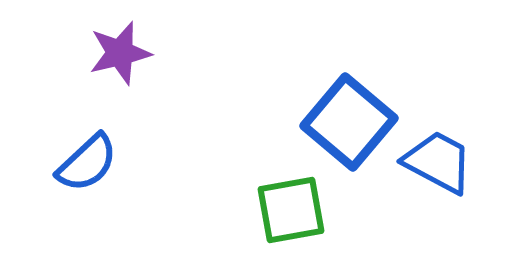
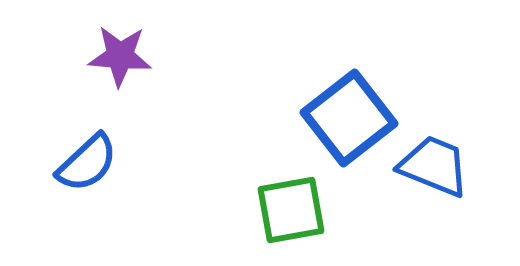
purple star: moved 3 px down; rotated 18 degrees clockwise
blue square: moved 4 px up; rotated 12 degrees clockwise
blue trapezoid: moved 4 px left, 4 px down; rotated 6 degrees counterclockwise
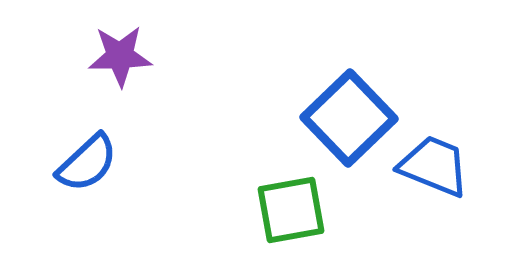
purple star: rotated 6 degrees counterclockwise
blue square: rotated 6 degrees counterclockwise
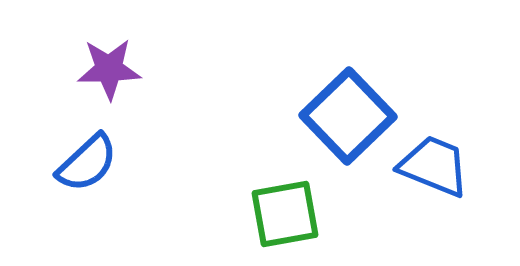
purple star: moved 11 px left, 13 px down
blue square: moved 1 px left, 2 px up
green square: moved 6 px left, 4 px down
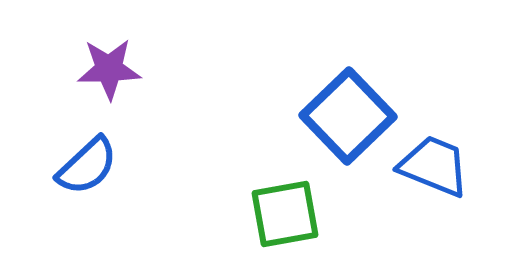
blue semicircle: moved 3 px down
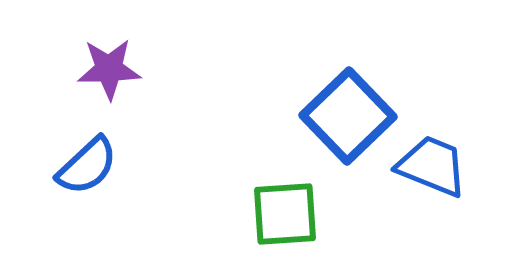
blue trapezoid: moved 2 px left
green square: rotated 6 degrees clockwise
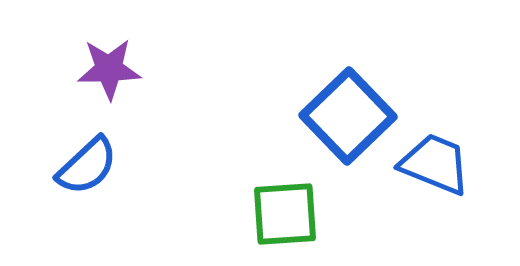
blue trapezoid: moved 3 px right, 2 px up
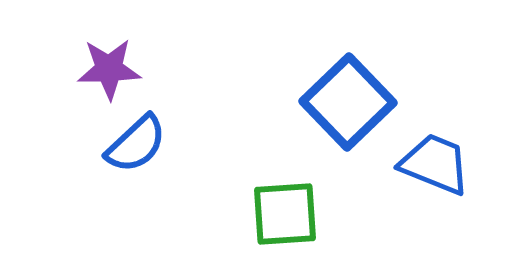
blue square: moved 14 px up
blue semicircle: moved 49 px right, 22 px up
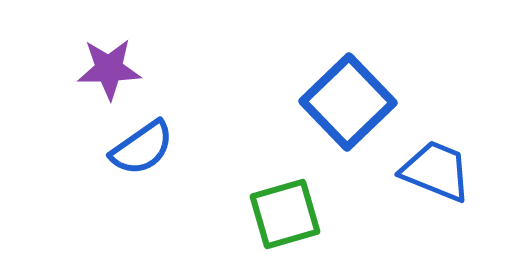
blue semicircle: moved 6 px right, 4 px down; rotated 8 degrees clockwise
blue trapezoid: moved 1 px right, 7 px down
green square: rotated 12 degrees counterclockwise
